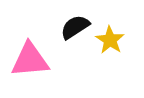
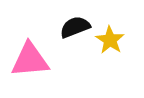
black semicircle: rotated 12 degrees clockwise
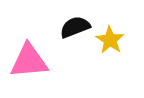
pink triangle: moved 1 px left, 1 px down
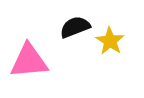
yellow star: moved 1 px down
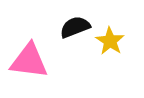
pink triangle: rotated 12 degrees clockwise
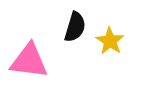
black semicircle: rotated 128 degrees clockwise
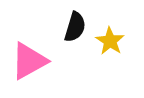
pink triangle: rotated 36 degrees counterclockwise
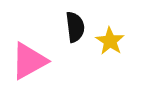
black semicircle: rotated 24 degrees counterclockwise
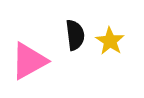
black semicircle: moved 8 px down
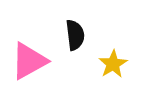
yellow star: moved 3 px right, 23 px down; rotated 8 degrees clockwise
